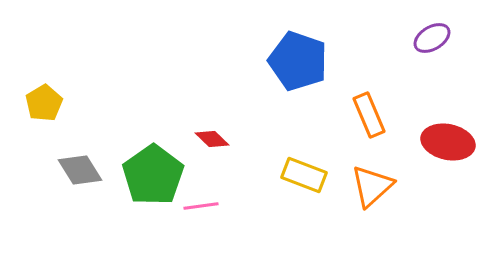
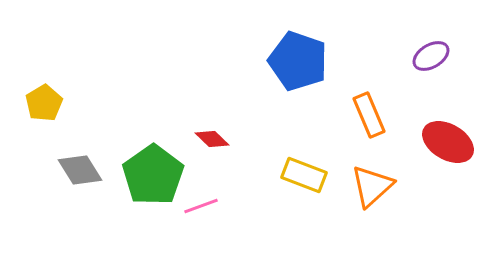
purple ellipse: moved 1 px left, 18 px down
red ellipse: rotated 18 degrees clockwise
pink line: rotated 12 degrees counterclockwise
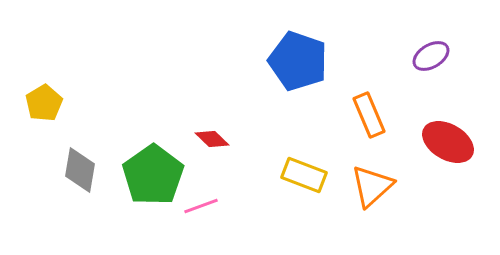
gray diamond: rotated 42 degrees clockwise
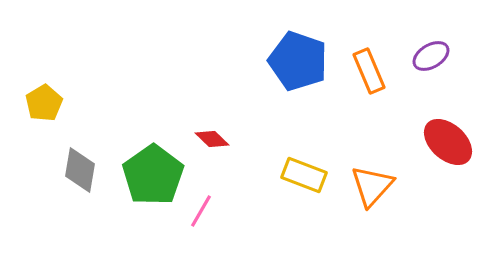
orange rectangle: moved 44 px up
red ellipse: rotated 12 degrees clockwise
orange triangle: rotated 6 degrees counterclockwise
pink line: moved 5 px down; rotated 40 degrees counterclockwise
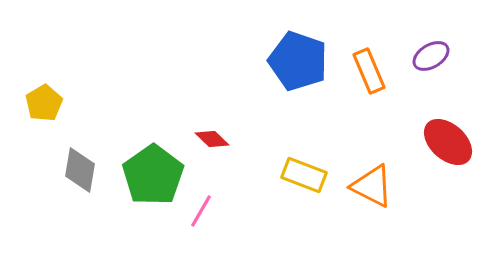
orange triangle: rotated 45 degrees counterclockwise
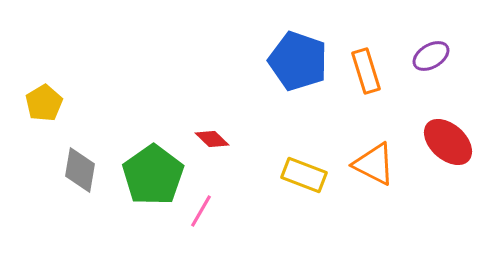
orange rectangle: moved 3 px left; rotated 6 degrees clockwise
orange triangle: moved 2 px right, 22 px up
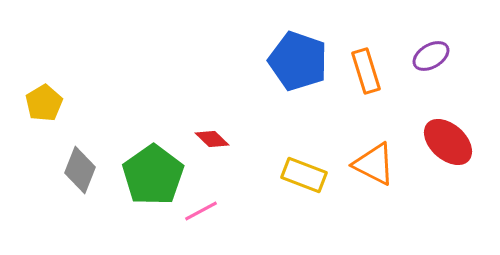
gray diamond: rotated 12 degrees clockwise
pink line: rotated 32 degrees clockwise
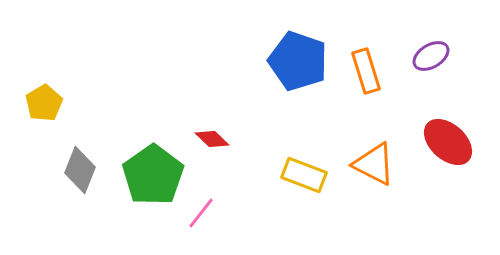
pink line: moved 2 px down; rotated 24 degrees counterclockwise
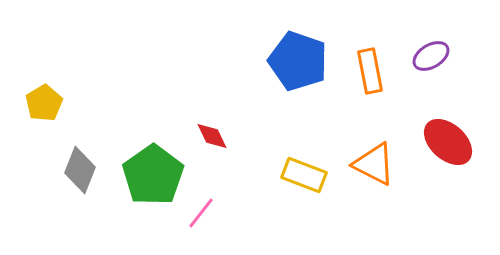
orange rectangle: moved 4 px right; rotated 6 degrees clockwise
red diamond: moved 3 px up; rotated 20 degrees clockwise
